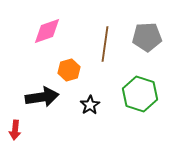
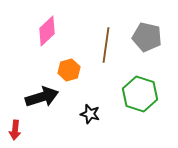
pink diamond: rotated 24 degrees counterclockwise
gray pentagon: rotated 16 degrees clockwise
brown line: moved 1 px right, 1 px down
black arrow: rotated 8 degrees counterclockwise
black star: moved 9 px down; rotated 24 degrees counterclockwise
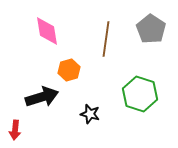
pink diamond: rotated 56 degrees counterclockwise
gray pentagon: moved 4 px right, 8 px up; rotated 20 degrees clockwise
brown line: moved 6 px up
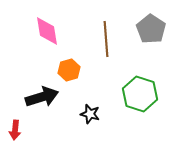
brown line: rotated 12 degrees counterclockwise
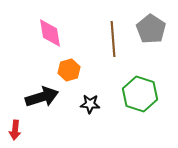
pink diamond: moved 3 px right, 2 px down
brown line: moved 7 px right
black star: moved 10 px up; rotated 12 degrees counterclockwise
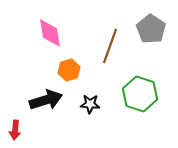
brown line: moved 3 px left, 7 px down; rotated 24 degrees clockwise
black arrow: moved 4 px right, 3 px down
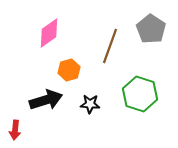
pink diamond: moved 1 px left; rotated 64 degrees clockwise
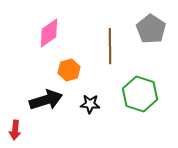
brown line: rotated 20 degrees counterclockwise
